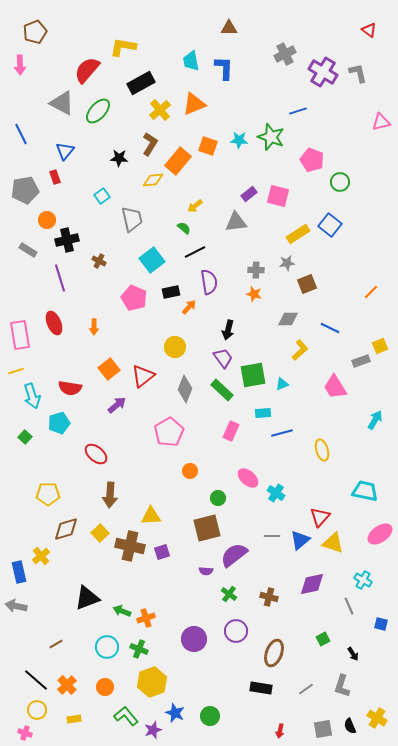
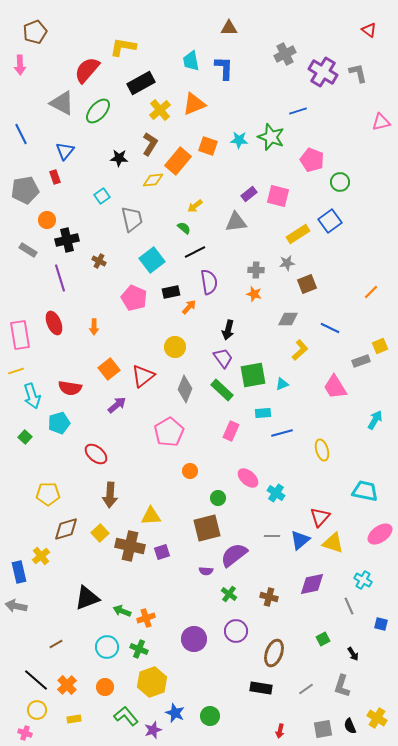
blue square at (330, 225): moved 4 px up; rotated 15 degrees clockwise
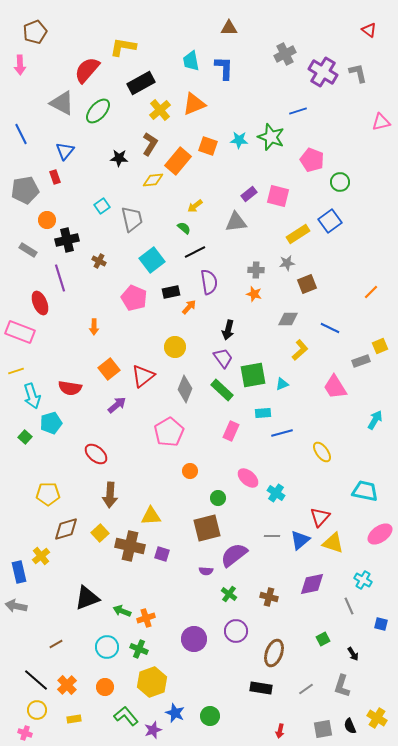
cyan square at (102, 196): moved 10 px down
red ellipse at (54, 323): moved 14 px left, 20 px up
pink rectangle at (20, 335): moved 3 px up; rotated 60 degrees counterclockwise
cyan pentagon at (59, 423): moved 8 px left
yellow ellipse at (322, 450): moved 2 px down; rotated 20 degrees counterclockwise
purple square at (162, 552): moved 2 px down; rotated 35 degrees clockwise
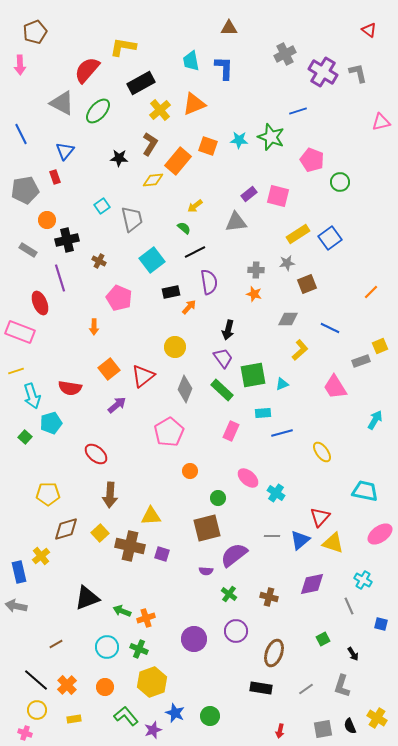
blue square at (330, 221): moved 17 px down
pink pentagon at (134, 298): moved 15 px left
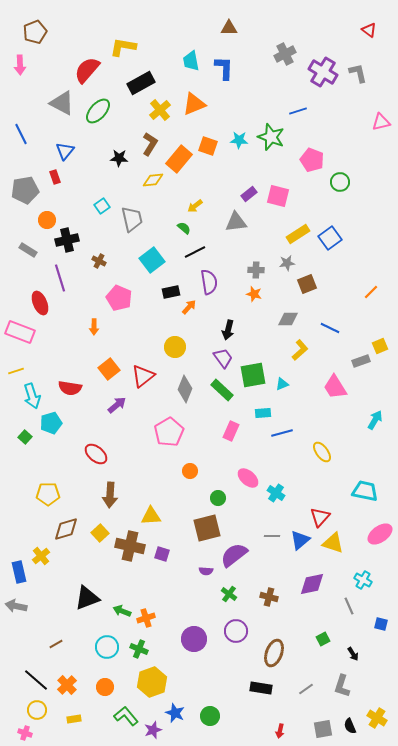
orange rectangle at (178, 161): moved 1 px right, 2 px up
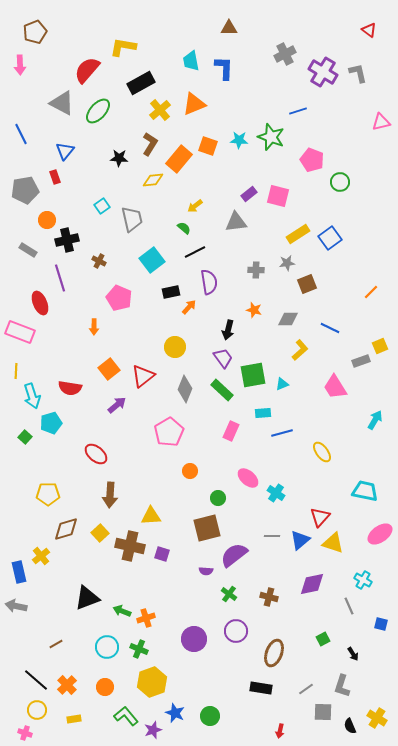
orange star at (254, 294): moved 16 px down
yellow line at (16, 371): rotated 70 degrees counterclockwise
gray square at (323, 729): moved 17 px up; rotated 12 degrees clockwise
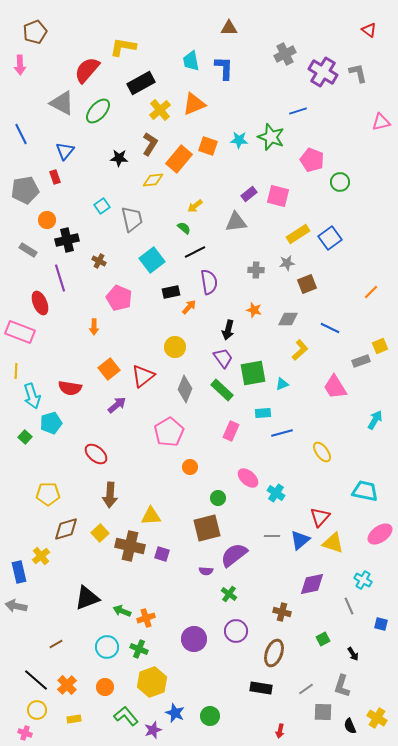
green square at (253, 375): moved 2 px up
orange circle at (190, 471): moved 4 px up
brown cross at (269, 597): moved 13 px right, 15 px down
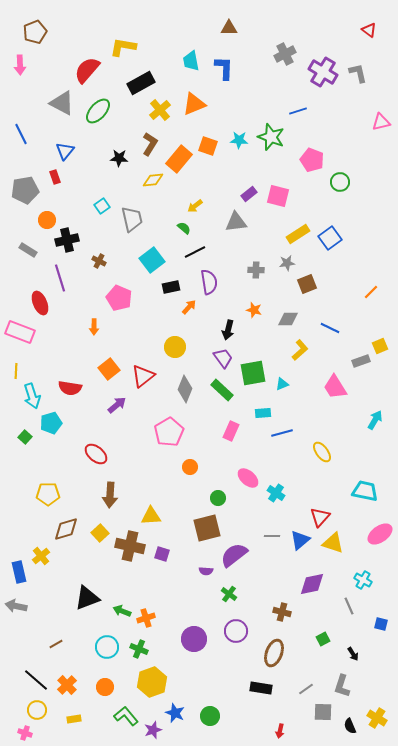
black rectangle at (171, 292): moved 5 px up
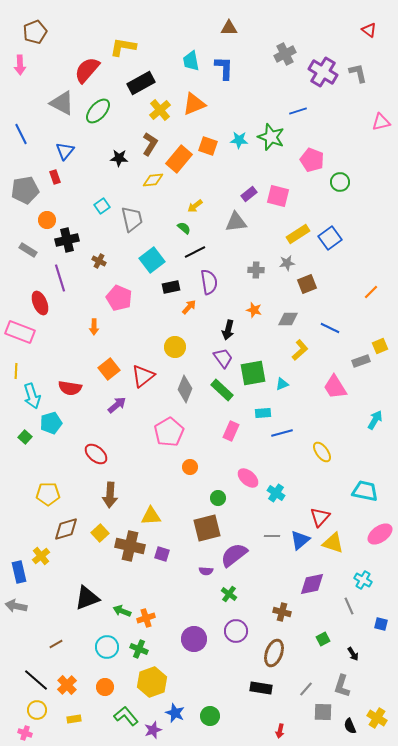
gray line at (306, 689): rotated 14 degrees counterclockwise
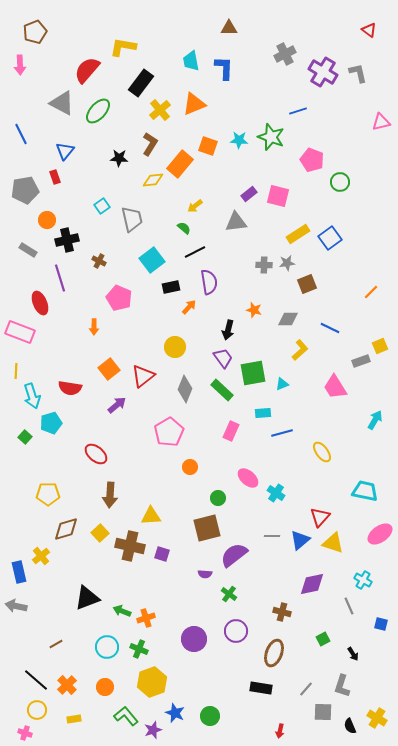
black rectangle at (141, 83): rotated 24 degrees counterclockwise
orange rectangle at (179, 159): moved 1 px right, 5 px down
gray cross at (256, 270): moved 8 px right, 5 px up
purple semicircle at (206, 571): moved 1 px left, 3 px down
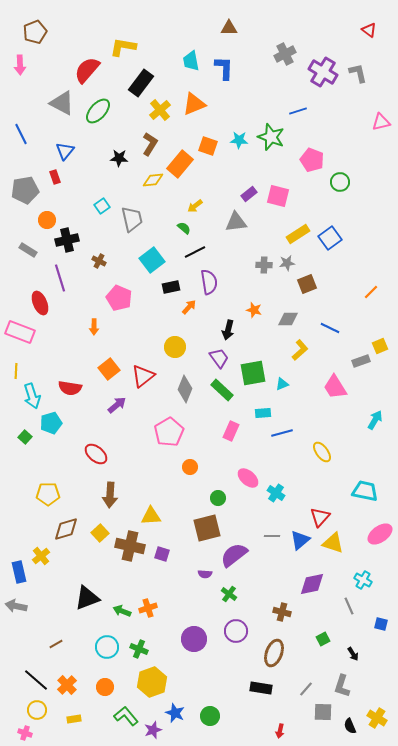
purple trapezoid at (223, 358): moved 4 px left
orange cross at (146, 618): moved 2 px right, 10 px up
